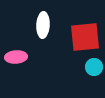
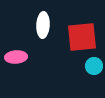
red square: moved 3 px left
cyan circle: moved 1 px up
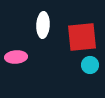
cyan circle: moved 4 px left, 1 px up
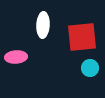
cyan circle: moved 3 px down
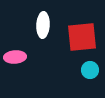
pink ellipse: moved 1 px left
cyan circle: moved 2 px down
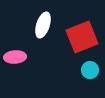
white ellipse: rotated 15 degrees clockwise
red square: rotated 16 degrees counterclockwise
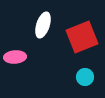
cyan circle: moved 5 px left, 7 px down
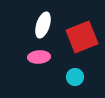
pink ellipse: moved 24 px right
cyan circle: moved 10 px left
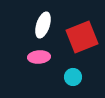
cyan circle: moved 2 px left
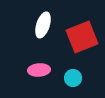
pink ellipse: moved 13 px down
cyan circle: moved 1 px down
